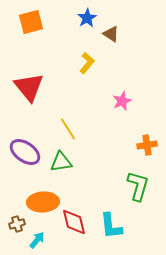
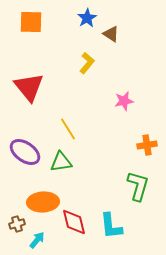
orange square: rotated 15 degrees clockwise
pink star: moved 2 px right; rotated 12 degrees clockwise
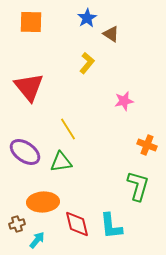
orange cross: rotated 30 degrees clockwise
red diamond: moved 3 px right, 2 px down
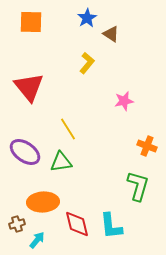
orange cross: moved 1 px down
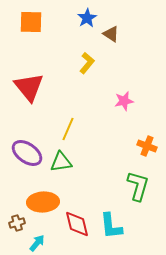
yellow line: rotated 55 degrees clockwise
purple ellipse: moved 2 px right, 1 px down
brown cross: moved 1 px up
cyan arrow: moved 3 px down
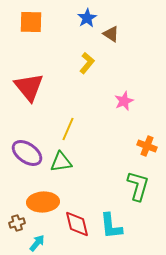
pink star: rotated 12 degrees counterclockwise
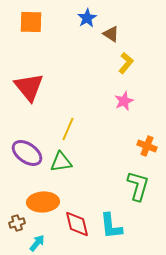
yellow L-shape: moved 39 px right
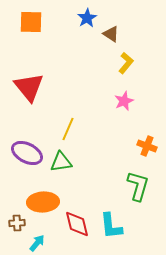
purple ellipse: rotated 8 degrees counterclockwise
brown cross: rotated 14 degrees clockwise
